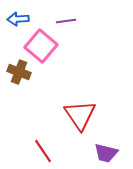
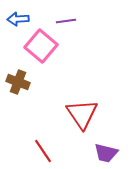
brown cross: moved 1 px left, 10 px down
red triangle: moved 2 px right, 1 px up
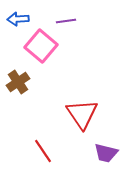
brown cross: rotated 35 degrees clockwise
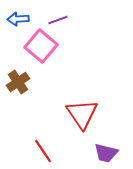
purple line: moved 8 px left, 1 px up; rotated 12 degrees counterclockwise
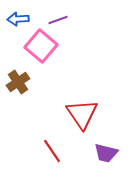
red line: moved 9 px right
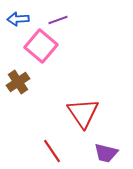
red triangle: moved 1 px right, 1 px up
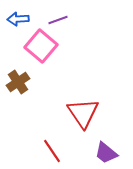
purple trapezoid: rotated 25 degrees clockwise
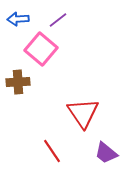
purple line: rotated 18 degrees counterclockwise
pink square: moved 3 px down
brown cross: rotated 30 degrees clockwise
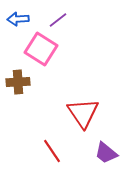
pink square: rotated 8 degrees counterclockwise
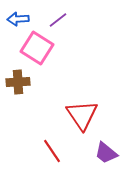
pink square: moved 4 px left, 1 px up
red triangle: moved 1 px left, 2 px down
